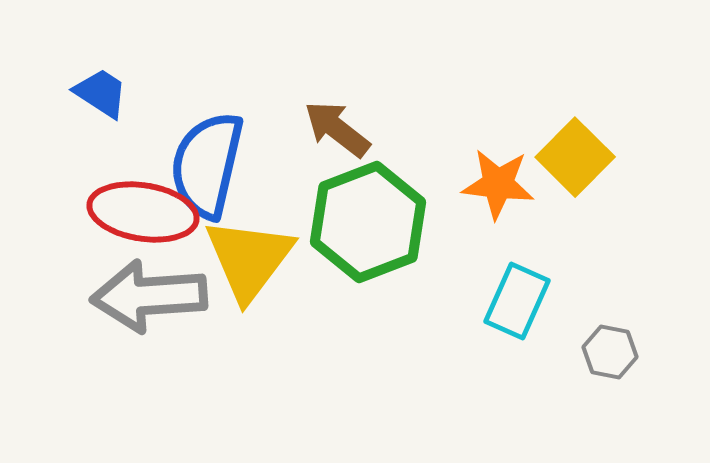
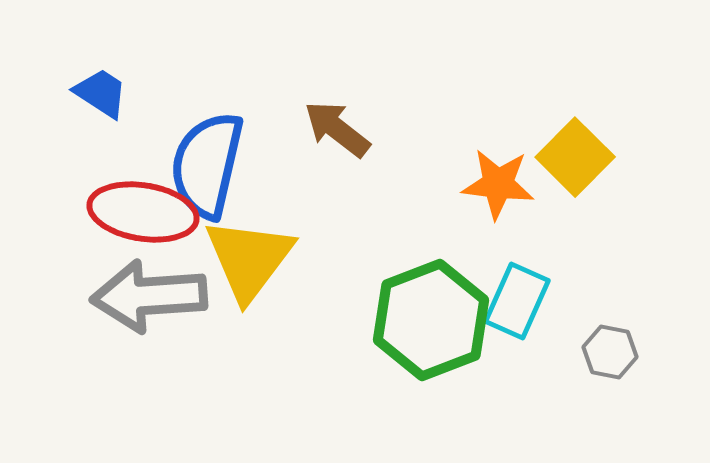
green hexagon: moved 63 px right, 98 px down
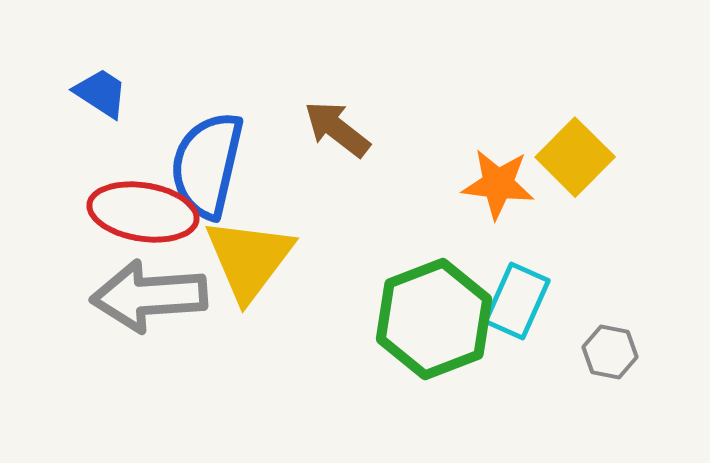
green hexagon: moved 3 px right, 1 px up
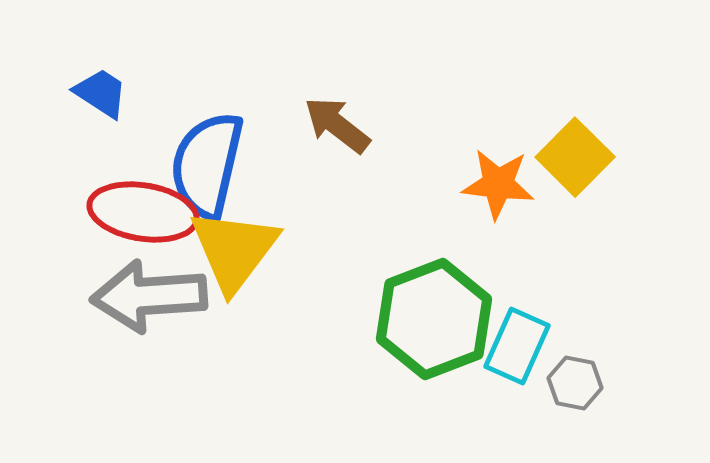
brown arrow: moved 4 px up
yellow triangle: moved 15 px left, 9 px up
cyan rectangle: moved 45 px down
gray hexagon: moved 35 px left, 31 px down
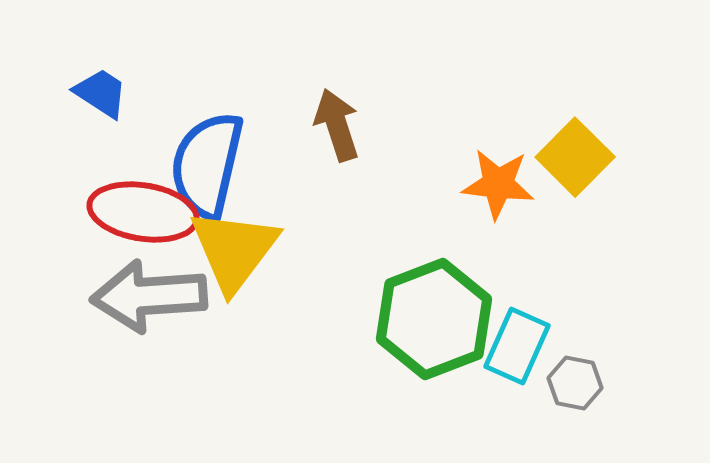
brown arrow: rotated 34 degrees clockwise
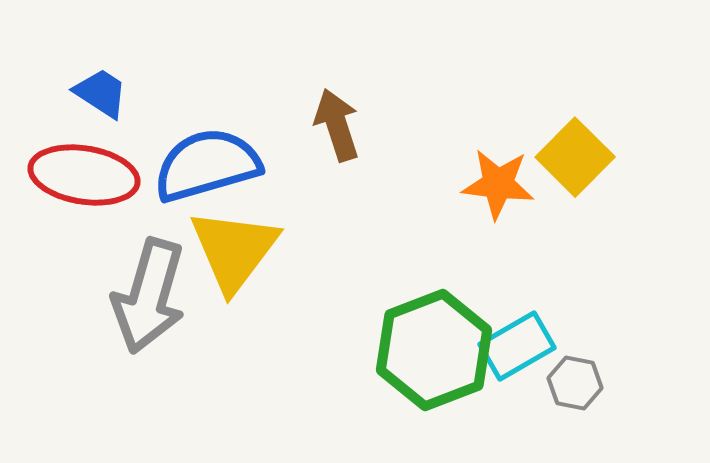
blue semicircle: rotated 61 degrees clockwise
red ellipse: moved 59 px left, 37 px up
gray arrow: rotated 70 degrees counterclockwise
green hexagon: moved 31 px down
cyan rectangle: rotated 36 degrees clockwise
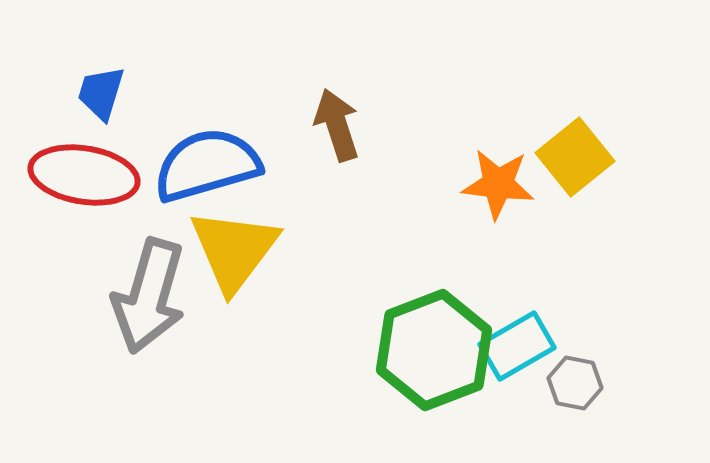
blue trapezoid: rotated 106 degrees counterclockwise
yellow square: rotated 6 degrees clockwise
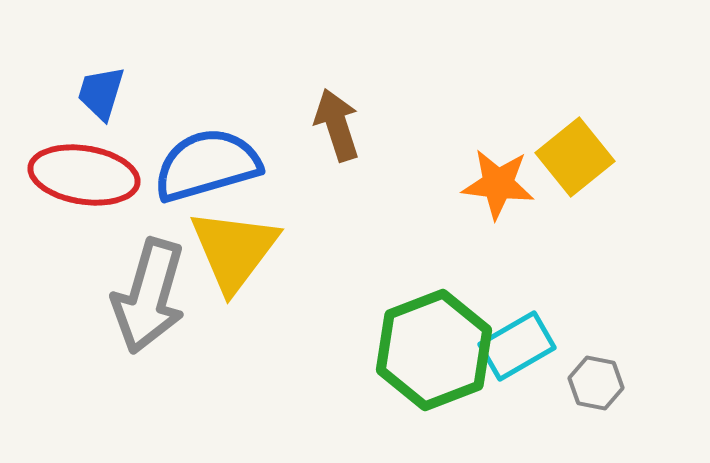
gray hexagon: moved 21 px right
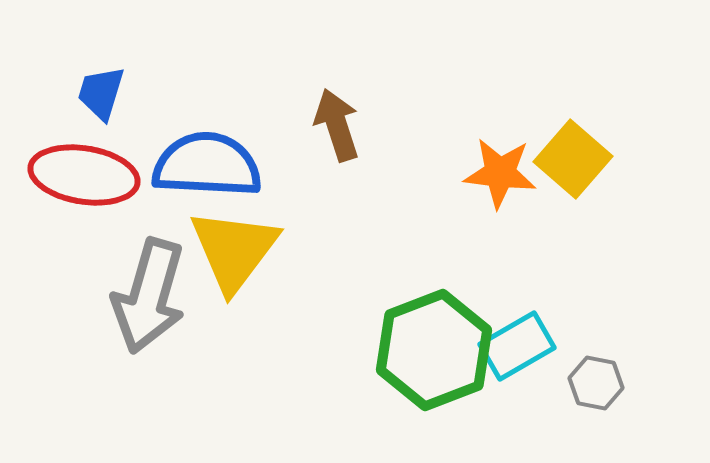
yellow square: moved 2 px left, 2 px down; rotated 10 degrees counterclockwise
blue semicircle: rotated 19 degrees clockwise
orange star: moved 2 px right, 11 px up
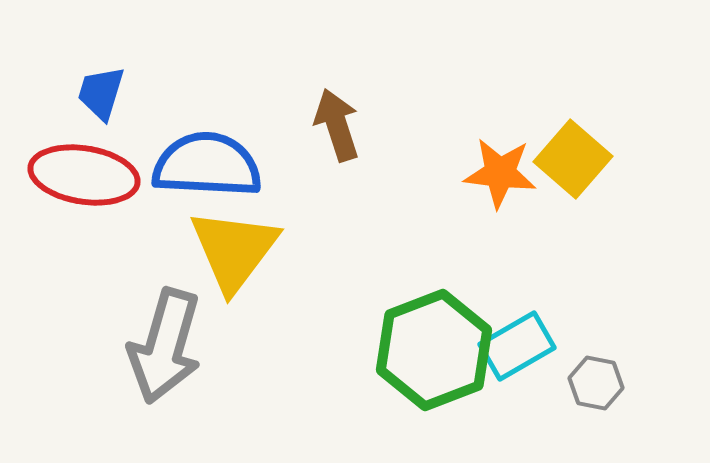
gray arrow: moved 16 px right, 50 px down
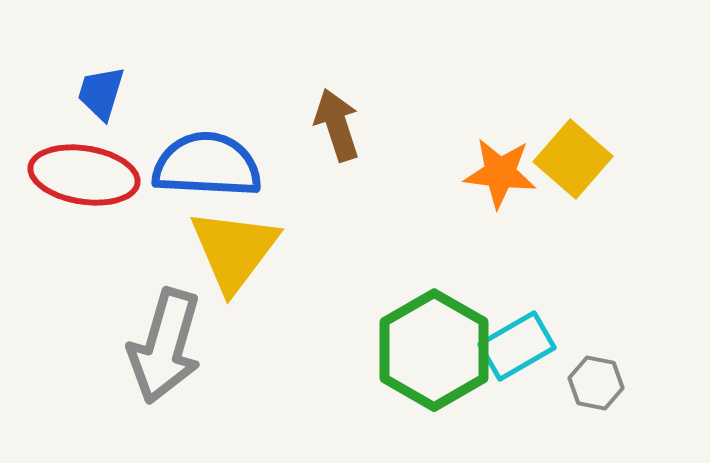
green hexagon: rotated 9 degrees counterclockwise
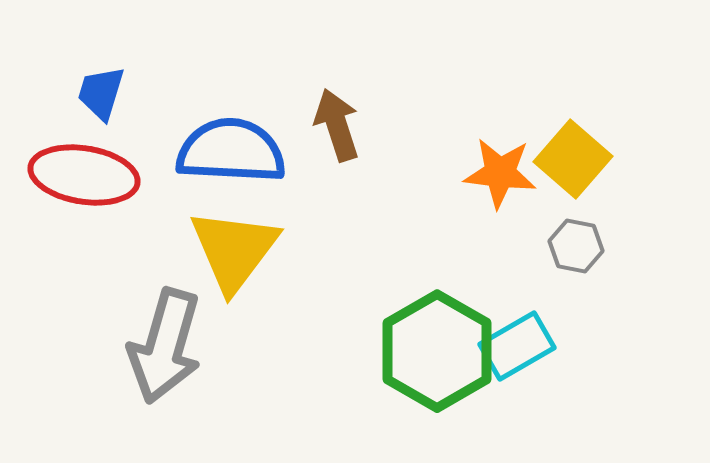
blue semicircle: moved 24 px right, 14 px up
green hexagon: moved 3 px right, 1 px down
gray hexagon: moved 20 px left, 137 px up
